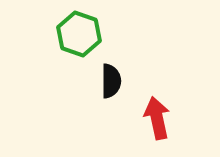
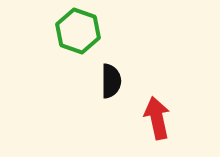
green hexagon: moved 1 px left, 3 px up
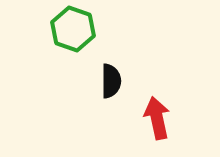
green hexagon: moved 5 px left, 2 px up
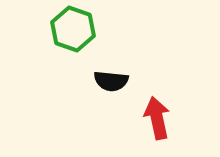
black semicircle: rotated 96 degrees clockwise
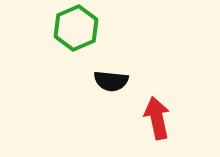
green hexagon: moved 3 px right, 1 px up; rotated 18 degrees clockwise
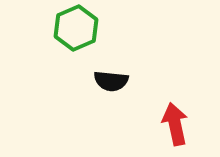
red arrow: moved 18 px right, 6 px down
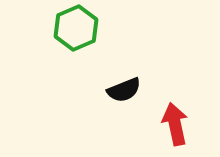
black semicircle: moved 13 px right, 9 px down; rotated 28 degrees counterclockwise
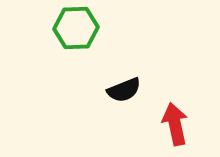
green hexagon: rotated 21 degrees clockwise
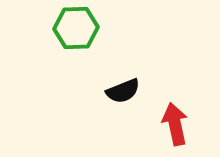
black semicircle: moved 1 px left, 1 px down
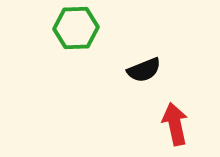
black semicircle: moved 21 px right, 21 px up
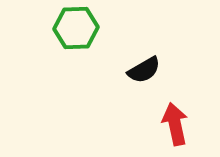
black semicircle: rotated 8 degrees counterclockwise
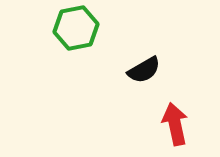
green hexagon: rotated 9 degrees counterclockwise
